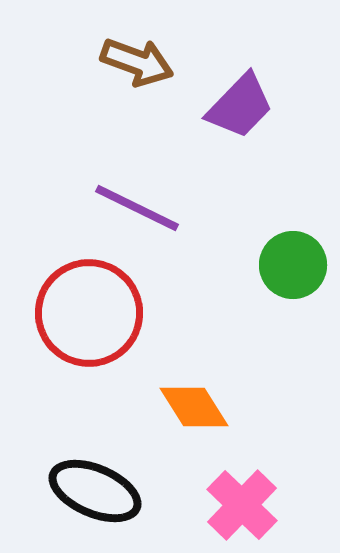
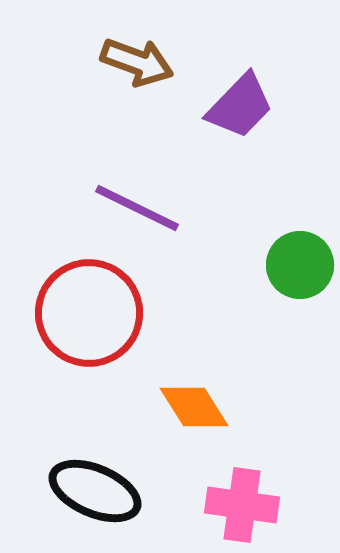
green circle: moved 7 px right
pink cross: rotated 36 degrees counterclockwise
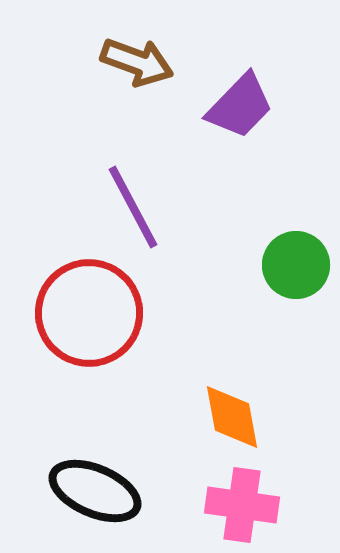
purple line: moved 4 px left, 1 px up; rotated 36 degrees clockwise
green circle: moved 4 px left
orange diamond: moved 38 px right, 10 px down; rotated 22 degrees clockwise
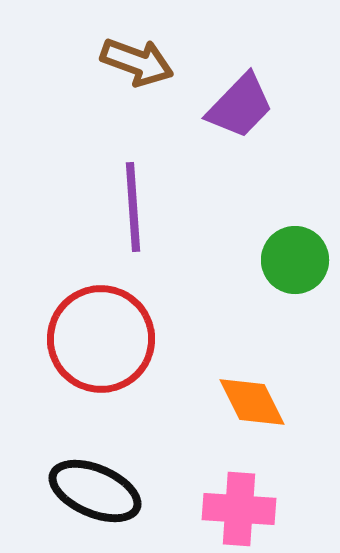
purple line: rotated 24 degrees clockwise
green circle: moved 1 px left, 5 px up
red circle: moved 12 px right, 26 px down
orange diamond: moved 20 px right, 15 px up; rotated 16 degrees counterclockwise
pink cross: moved 3 px left, 4 px down; rotated 4 degrees counterclockwise
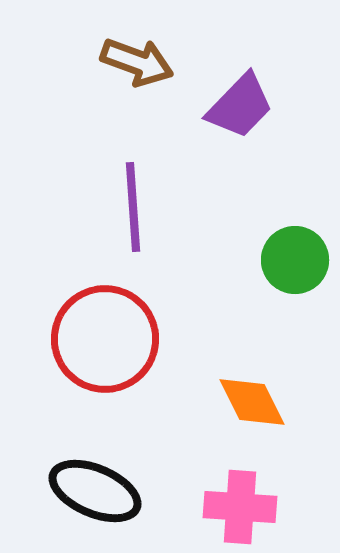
red circle: moved 4 px right
pink cross: moved 1 px right, 2 px up
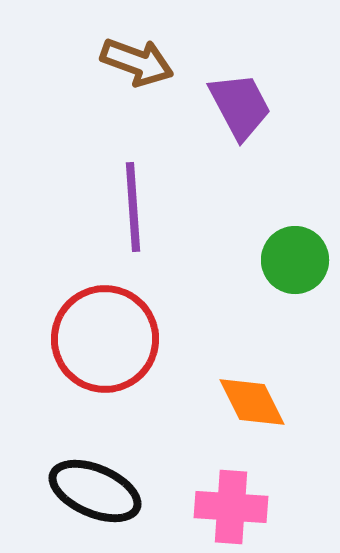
purple trapezoid: rotated 72 degrees counterclockwise
pink cross: moved 9 px left
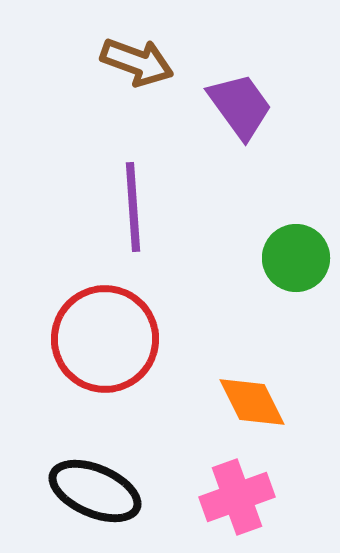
purple trapezoid: rotated 8 degrees counterclockwise
green circle: moved 1 px right, 2 px up
pink cross: moved 6 px right, 10 px up; rotated 24 degrees counterclockwise
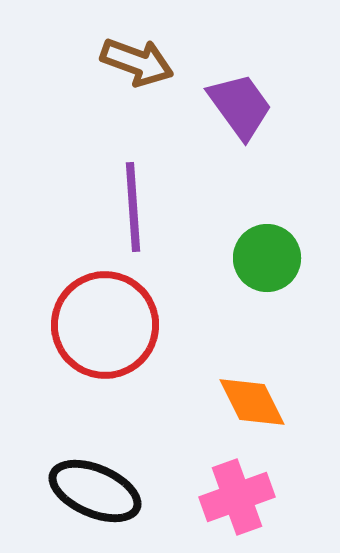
green circle: moved 29 px left
red circle: moved 14 px up
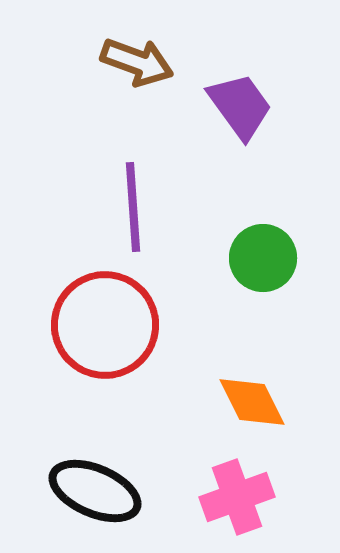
green circle: moved 4 px left
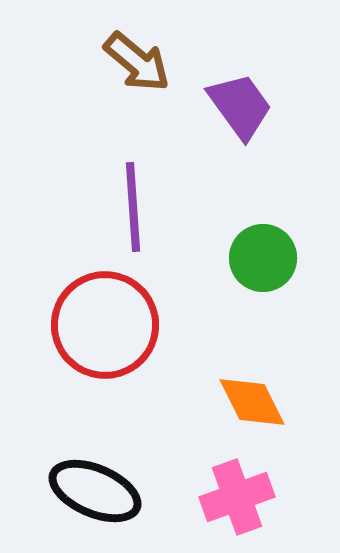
brown arrow: rotated 20 degrees clockwise
